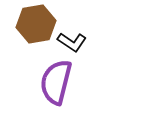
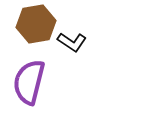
purple semicircle: moved 27 px left
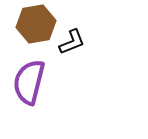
black L-shape: rotated 56 degrees counterclockwise
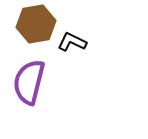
black L-shape: rotated 132 degrees counterclockwise
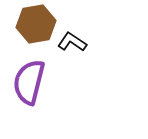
black L-shape: rotated 8 degrees clockwise
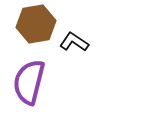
black L-shape: moved 2 px right
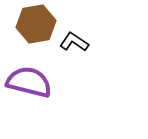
purple semicircle: rotated 90 degrees clockwise
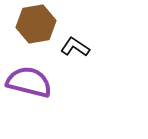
black L-shape: moved 1 px right, 5 px down
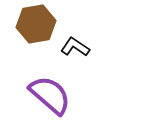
purple semicircle: moved 21 px right, 13 px down; rotated 27 degrees clockwise
